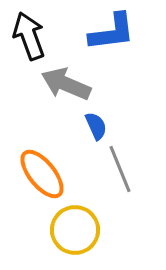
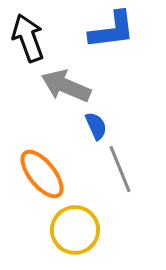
blue L-shape: moved 2 px up
black arrow: moved 1 px left, 2 px down
gray arrow: moved 2 px down
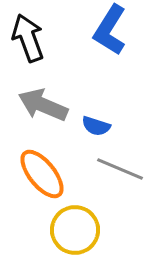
blue L-shape: moved 2 px left; rotated 129 degrees clockwise
gray arrow: moved 23 px left, 19 px down
blue semicircle: rotated 132 degrees clockwise
gray line: rotated 45 degrees counterclockwise
